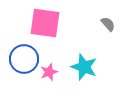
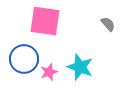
pink square: moved 2 px up
cyan star: moved 4 px left
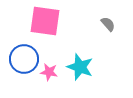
pink star: rotated 30 degrees clockwise
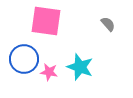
pink square: moved 1 px right
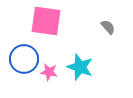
gray semicircle: moved 3 px down
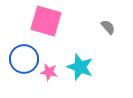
pink square: rotated 8 degrees clockwise
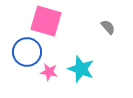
blue circle: moved 3 px right, 7 px up
cyan star: moved 1 px right, 2 px down
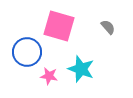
pink square: moved 13 px right, 5 px down
pink star: moved 4 px down
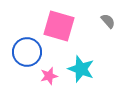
gray semicircle: moved 6 px up
pink star: rotated 24 degrees counterclockwise
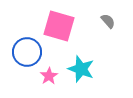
pink star: rotated 18 degrees counterclockwise
